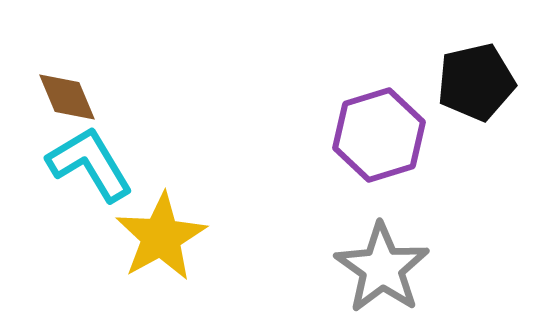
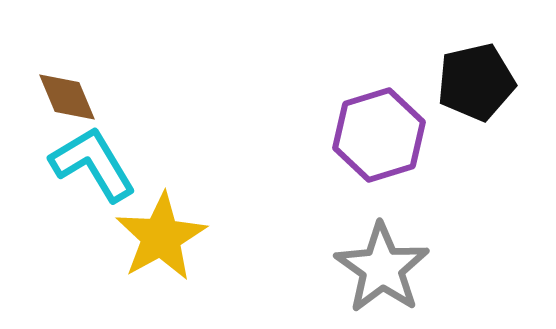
cyan L-shape: moved 3 px right
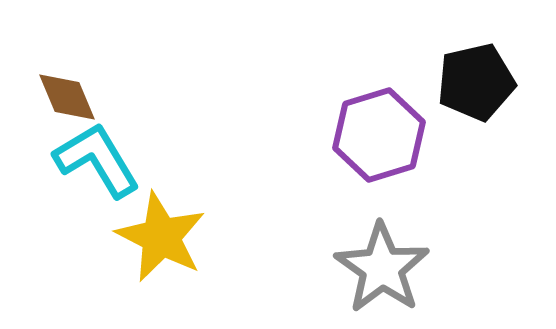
cyan L-shape: moved 4 px right, 4 px up
yellow star: rotated 16 degrees counterclockwise
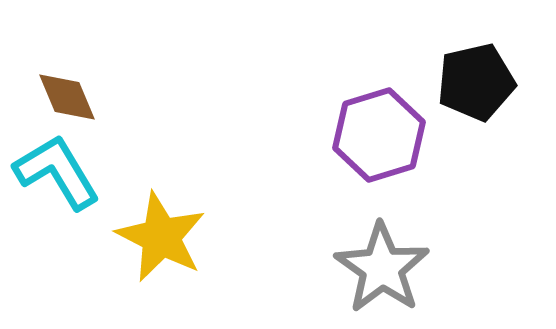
cyan L-shape: moved 40 px left, 12 px down
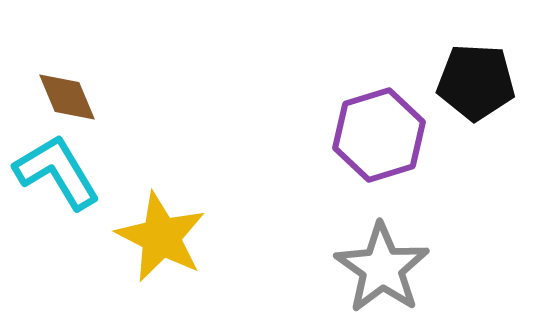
black pentagon: rotated 16 degrees clockwise
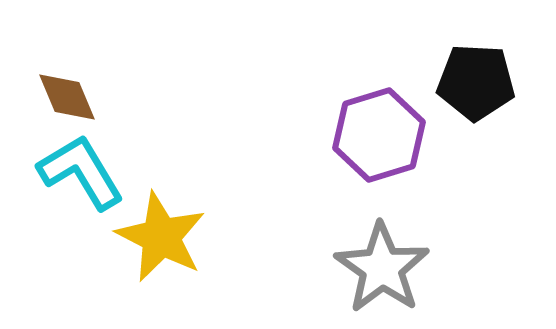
cyan L-shape: moved 24 px right
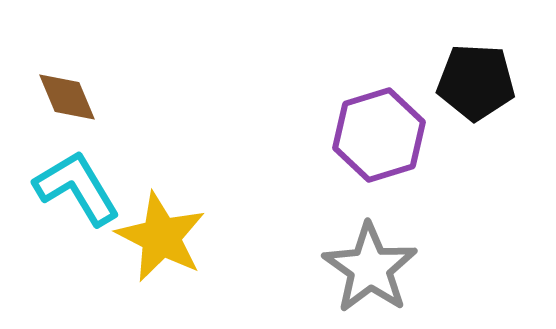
cyan L-shape: moved 4 px left, 16 px down
gray star: moved 12 px left
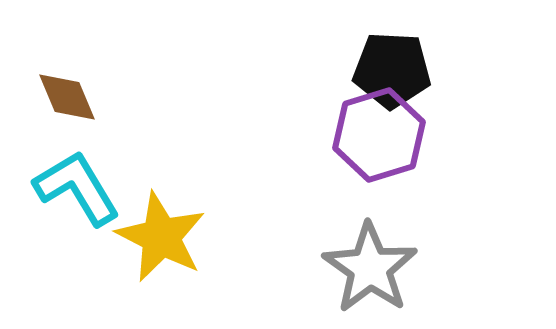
black pentagon: moved 84 px left, 12 px up
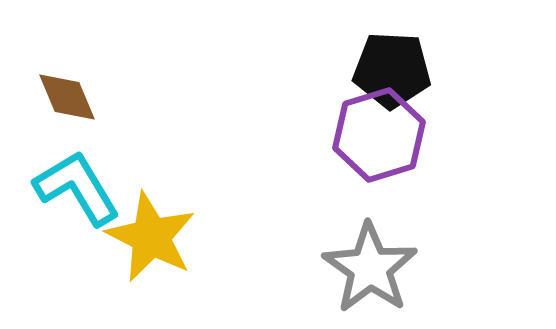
yellow star: moved 10 px left
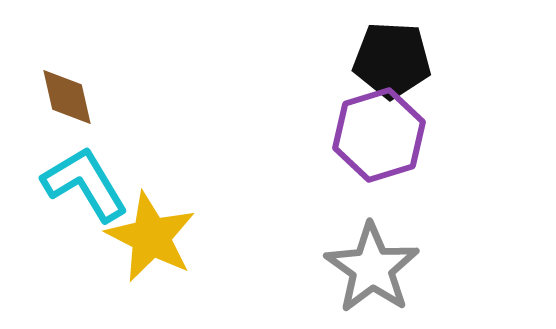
black pentagon: moved 10 px up
brown diamond: rotated 10 degrees clockwise
cyan L-shape: moved 8 px right, 4 px up
gray star: moved 2 px right
